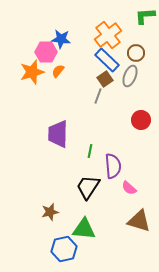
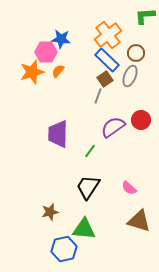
green line: rotated 24 degrees clockwise
purple semicircle: moved 39 px up; rotated 120 degrees counterclockwise
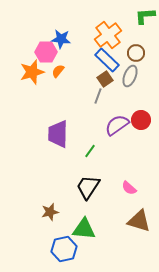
purple semicircle: moved 4 px right, 2 px up
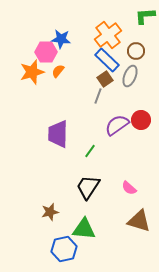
brown circle: moved 2 px up
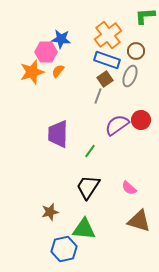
blue rectangle: rotated 25 degrees counterclockwise
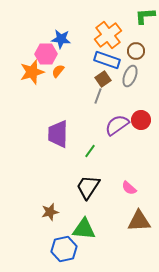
pink hexagon: moved 2 px down
brown square: moved 2 px left
brown triangle: rotated 20 degrees counterclockwise
